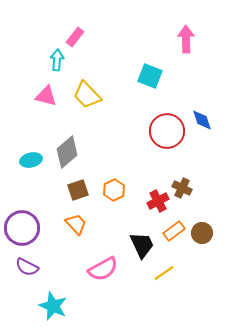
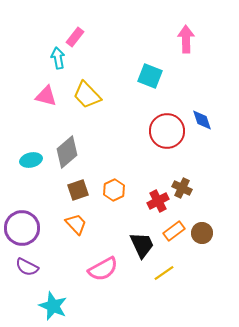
cyan arrow: moved 1 px right, 2 px up; rotated 15 degrees counterclockwise
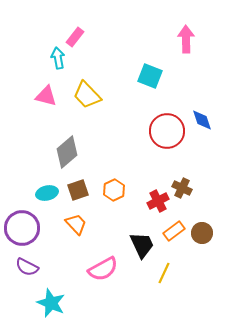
cyan ellipse: moved 16 px right, 33 px down
yellow line: rotated 30 degrees counterclockwise
cyan star: moved 2 px left, 3 px up
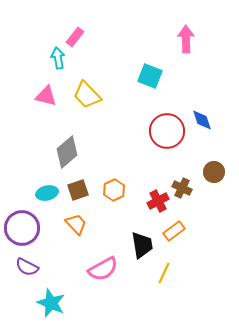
brown circle: moved 12 px right, 61 px up
black trapezoid: rotated 16 degrees clockwise
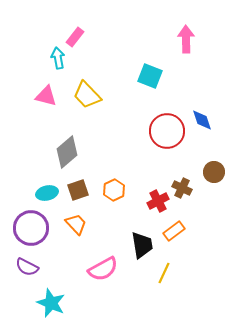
purple circle: moved 9 px right
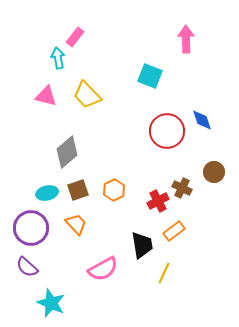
purple semicircle: rotated 15 degrees clockwise
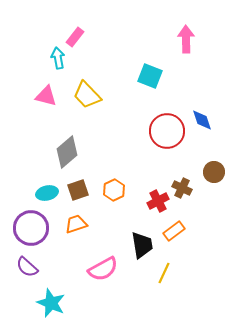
orange trapezoid: rotated 65 degrees counterclockwise
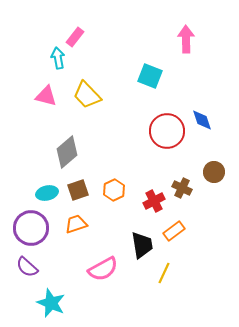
red cross: moved 4 px left
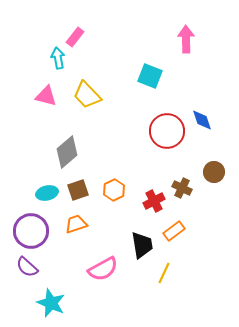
purple circle: moved 3 px down
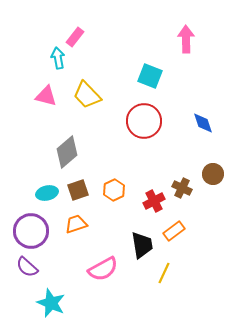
blue diamond: moved 1 px right, 3 px down
red circle: moved 23 px left, 10 px up
brown circle: moved 1 px left, 2 px down
